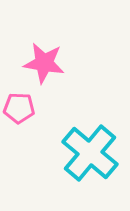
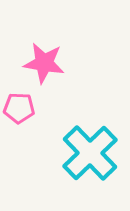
cyan cross: rotated 6 degrees clockwise
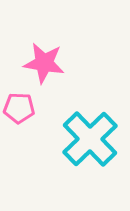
cyan cross: moved 14 px up
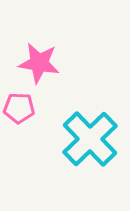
pink star: moved 5 px left
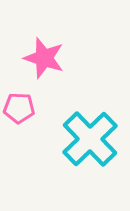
pink star: moved 5 px right, 5 px up; rotated 9 degrees clockwise
